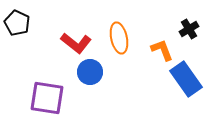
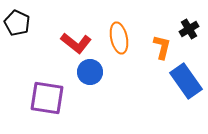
orange L-shape: moved 3 px up; rotated 35 degrees clockwise
blue rectangle: moved 2 px down
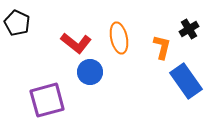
purple square: moved 2 px down; rotated 24 degrees counterclockwise
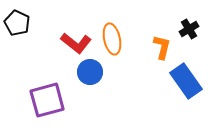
orange ellipse: moved 7 px left, 1 px down
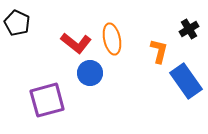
orange L-shape: moved 3 px left, 4 px down
blue circle: moved 1 px down
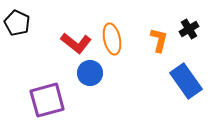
orange L-shape: moved 11 px up
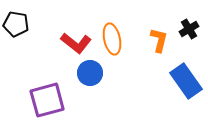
black pentagon: moved 1 px left, 1 px down; rotated 15 degrees counterclockwise
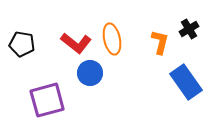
black pentagon: moved 6 px right, 20 px down
orange L-shape: moved 1 px right, 2 px down
blue rectangle: moved 1 px down
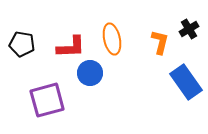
red L-shape: moved 5 px left, 4 px down; rotated 40 degrees counterclockwise
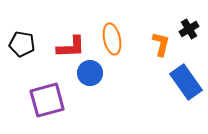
orange L-shape: moved 1 px right, 2 px down
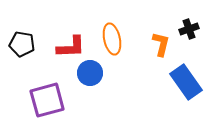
black cross: rotated 12 degrees clockwise
